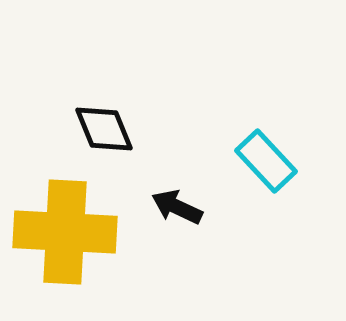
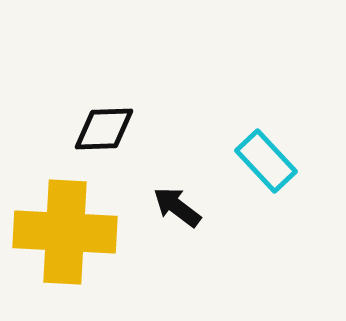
black diamond: rotated 70 degrees counterclockwise
black arrow: rotated 12 degrees clockwise
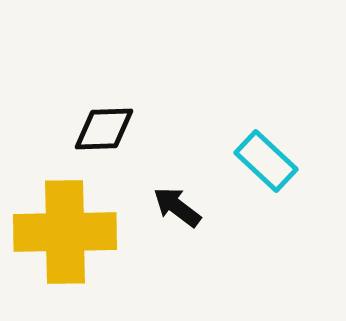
cyan rectangle: rotated 4 degrees counterclockwise
yellow cross: rotated 4 degrees counterclockwise
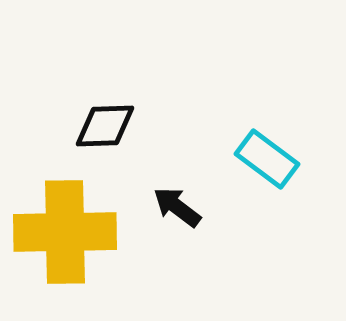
black diamond: moved 1 px right, 3 px up
cyan rectangle: moved 1 px right, 2 px up; rotated 6 degrees counterclockwise
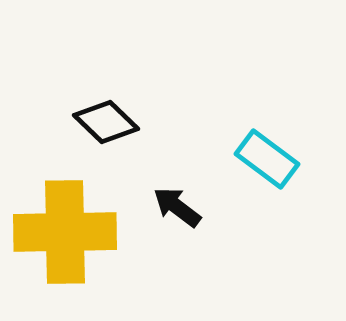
black diamond: moved 1 px right, 4 px up; rotated 46 degrees clockwise
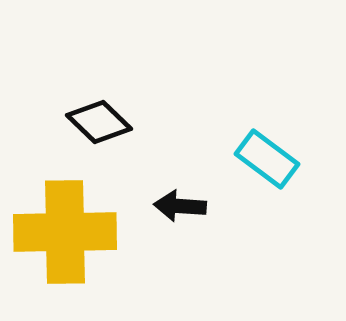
black diamond: moved 7 px left
black arrow: moved 3 px right, 1 px up; rotated 33 degrees counterclockwise
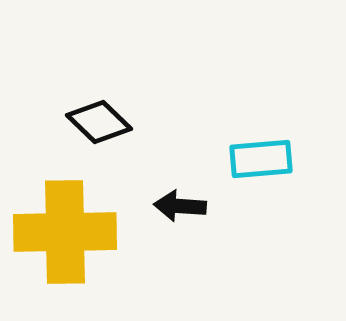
cyan rectangle: moved 6 px left; rotated 42 degrees counterclockwise
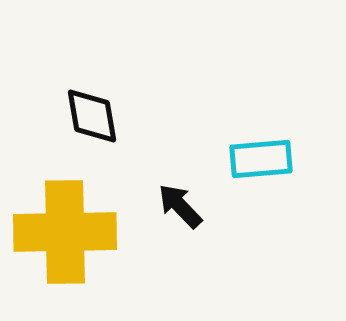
black diamond: moved 7 px left, 6 px up; rotated 36 degrees clockwise
black arrow: rotated 42 degrees clockwise
